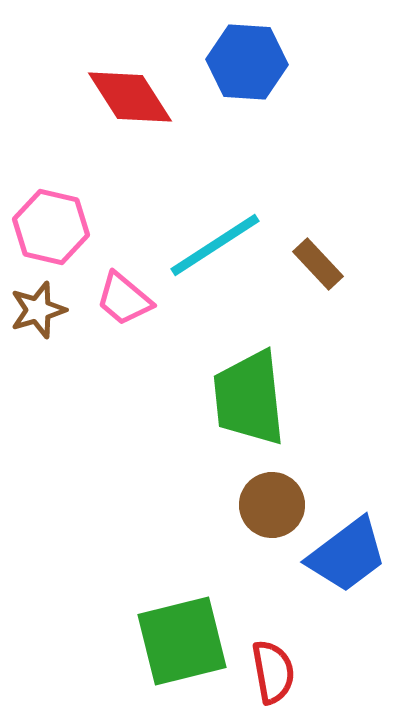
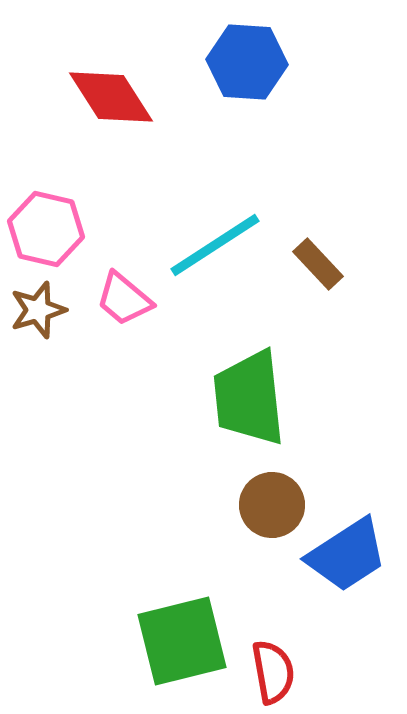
red diamond: moved 19 px left
pink hexagon: moved 5 px left, 2 px down
blue trapezoid: rotated 4 degrees clockwise
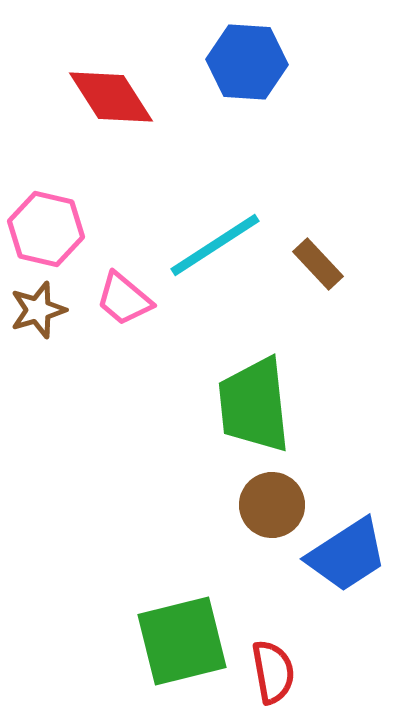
green trapezoid: moved 5 px right, 7 px down
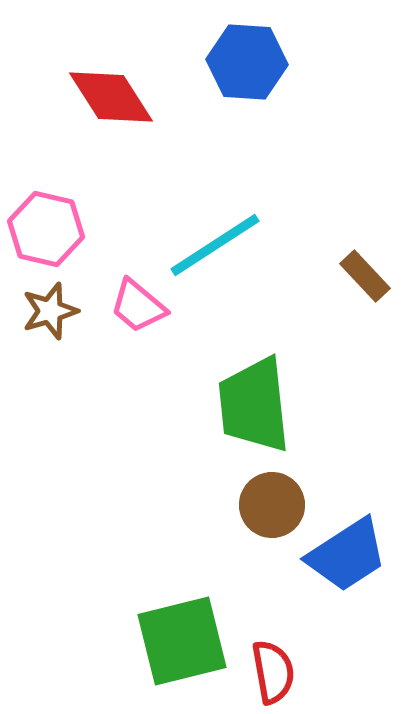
brown rectangle: moved 47 px right, 12 px down
pink trapezoid: moved 14 px right, 7 px down
brown star: moved 12 px right, 1 px down
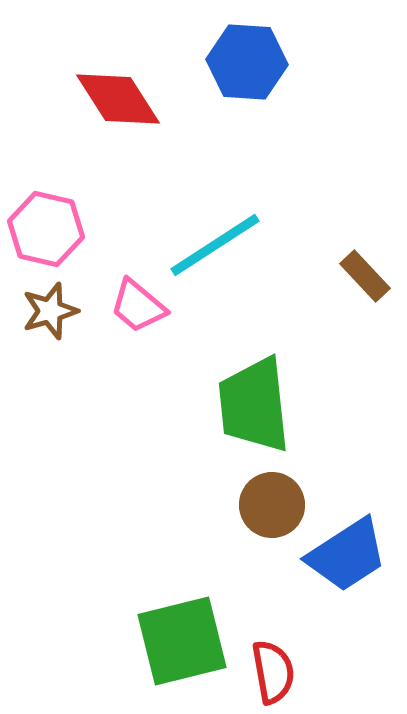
red diamond: moved 7 px right, 2 px down
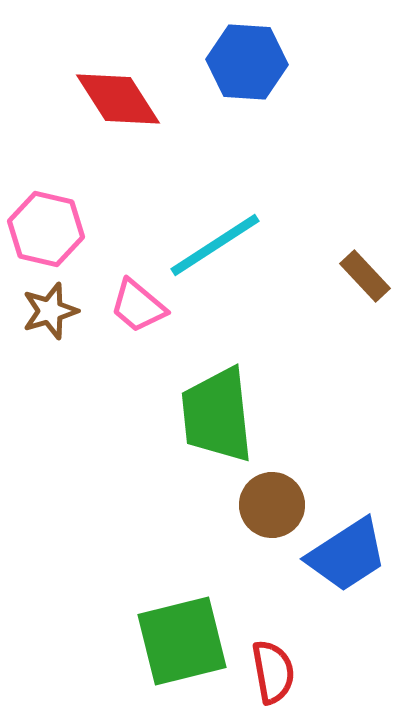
green trapezoid: moved 37 px left, 10 px down
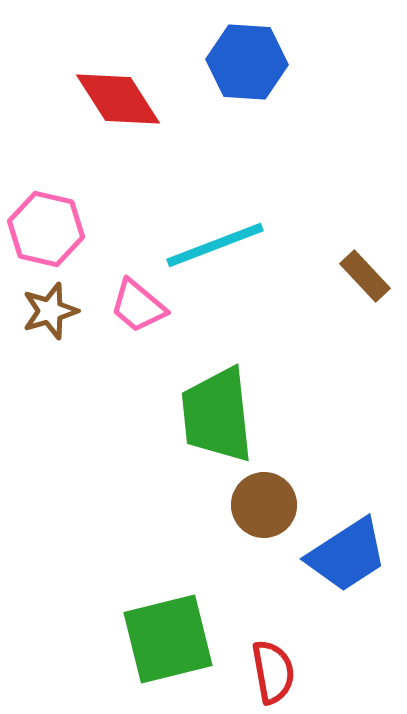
cyan line: rotated 12 degrees clockwise
brown circle: moved 8 px left
green square: moved 14 px left, 2 px up
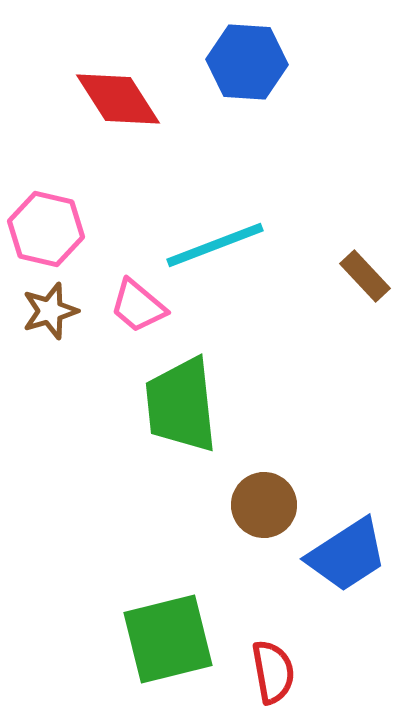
green trapezoid: moved 36 px left, 10 px up
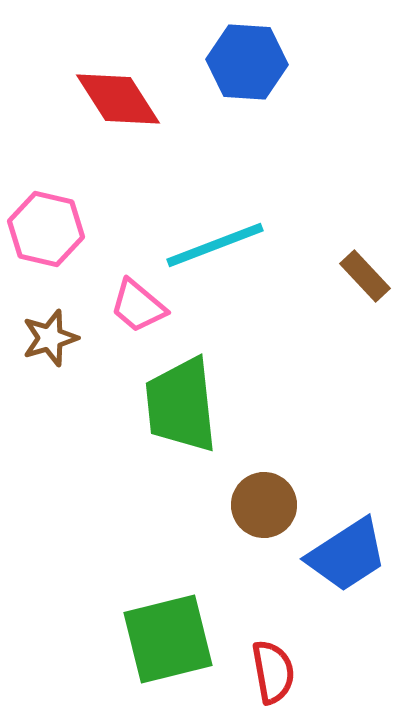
brown star: moved 27 px down
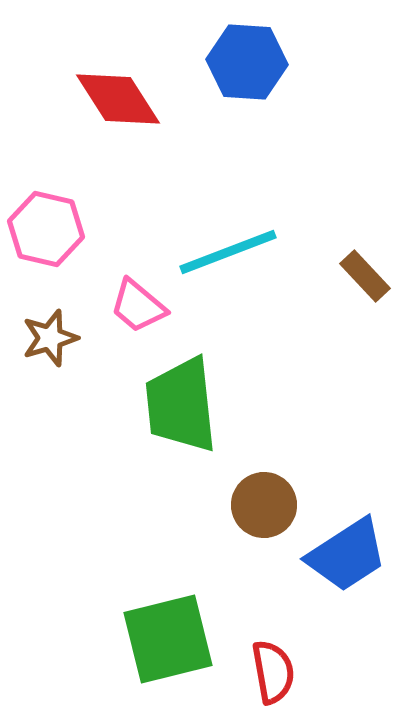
cyan line: moved 13 px right, 7 px down
